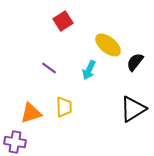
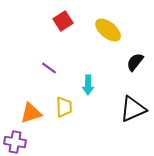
yellow ellipse: moved 15 px up
cyan arrow: moved 1 px left, 15 px down; rotated 24 degrees counterclockwise
black triangle: rotated 8 degrees clockwise
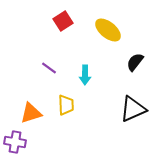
cyan arrow: moved 3 px left, 10 px up
yellow trapezoid: moved 2 px right, 2 px up
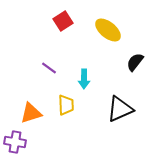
cyan arrow: moved 1 px left, 4 px down
black triangle: moved 13 px left
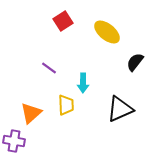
yellow ellipse: moved 1 px left, 2 px down
cyan arrow: moved 1 px left, 4 px down
orange triangle: rotated 25 degrees counterclockwise
purple cross: moved 1 px left, 1 px up
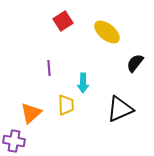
black semicircle: moved 1 px down
purple line: rotated 49 degrees clockwise
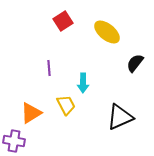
yellow trapezoid: rotated 25 degrees counterclockwise
black triangle: moved 8 px down
orange triangle: rotated 10 degrees clockwise
